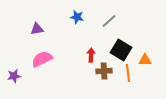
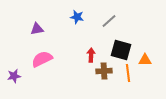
black square: rotated 15 degrees counterclockwise
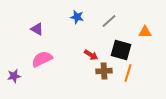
purple triangle: rotated 40 degrees clockwise
red arrow: rotated 120 degrees clockwise
orange triangle: moved 28 px up
orange line: rotated 24 degrees clockwise
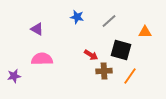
pink semicircle: rotated 25 degrees clockwise
orange line: moved 2 px right, 3 px down; rotated 18 degrees clockwise
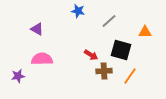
blue star: moved 1 px right, 6 px up
purple star: moved 4 px right
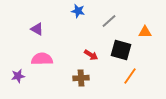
brown cross: moved 23 px left, 7 px down
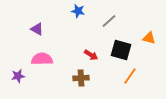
orange triangle: moved 4 px right, 6 px down; rotated 16 degrees clockwise
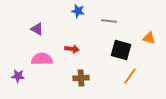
gray line: rotated 49 degrees clockwise
red arrow: moved 19 px left, 6 px up; rotated 24 degrees counterclockwise
purple star: rotated 16 degrees clockwise
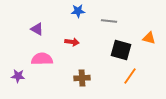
blue star: rotated 16 degrees counterclockwise
red arrow: moved 7 px up
brown cross: moved 1 px right
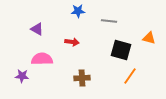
purple star: moved 4 px right
